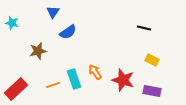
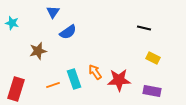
yellow rectangle: moved 1 px right, 2 px up
red star: moved 4 px left; rotated 20 degrees counterclockwise
red rectangle: rotated 30 degrees counterclockwise
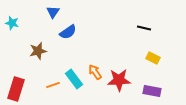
cyan rectangle: rotated 18 degrees counterclockwise
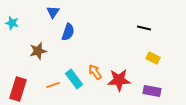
blue semicircle: rotated 36 degrees counterclockwise
red rectangle: moved 2 px right
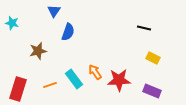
blue triangle: moved 1 px right, 1 px up
orange line: moved 3 px left
purple rectangle: rotated 12 degrees clockwise
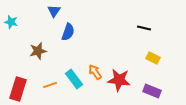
cyan star: moved 1 px left, 1 px up
red star: rotated 10 degrees clockwise
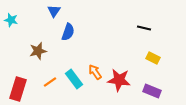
cyan star: moved 2 px up
orange line: moved 3 px up; rotated 16 degrees counterclockwise
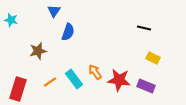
purple rectangle: moved 6 px left, 5 px up
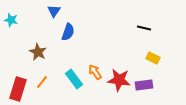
brown star: moved 1 px down; rotated 30 degrees counterclockwise
orange line: moved 8 px left; rotated 16 degrees counterclockwise
purple rectangle: moved 2 px left, 1 px up; rotated 30 degrees counterclockwise
